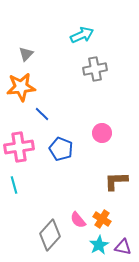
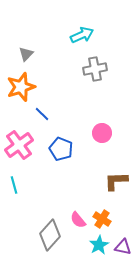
orange star: rotated 12 degrees counterclockwise
pink cross: moved 2 px up; rotated 28 degrees counterclockwise
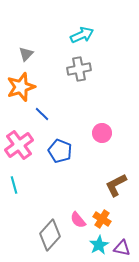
gray cross: moved 16 px left
blue pentagon: moved 1 px left, 2 px down
brown L-shape: moved 4 px down; rotated 25 degrees counterclockwise
purple triangle: moved 1 px left, 1 px down
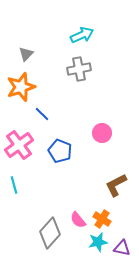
gray diamond: moved 2 px up
cyan star: moved 1 px left, 3 px up; rotated 18 degrees clockwise
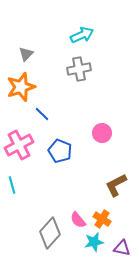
pink cross: rotated 8 degrees clockwise
cyan line: moved 2 px left
cyan star: moved 4 px left
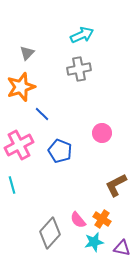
gray triangle: moved 1 px right, 1 px up
